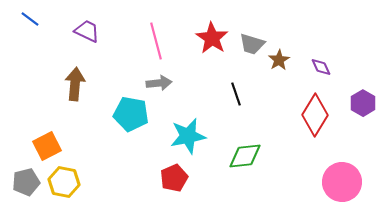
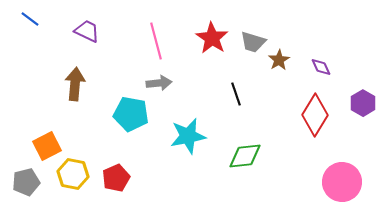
gray trapezoid: moved 1 px right, 2 px up
red pentagon: moved 58 px left
yellow hexagon: moved 9 px right, 8 px up
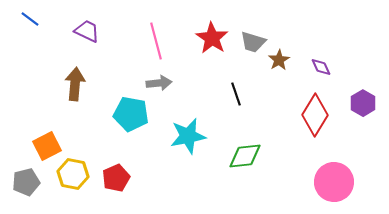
pink circle: moved 8 px left
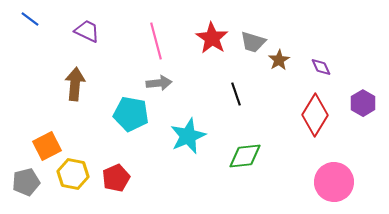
cyan star: rotated 12 degrees counterclockwise
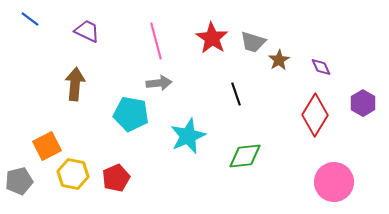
gray pentagon: moved 7 px left, 1 px up
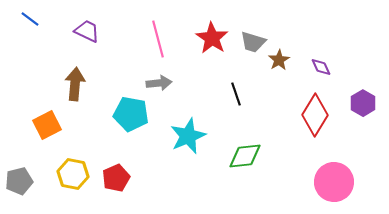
pink line: moved 2 px right, 2 px up
orange square: moved 21 px up
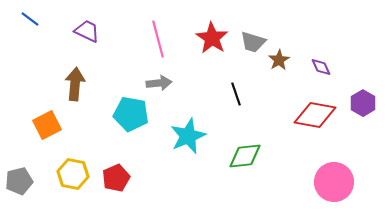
red diamond: rotated 69 degrees clockwise
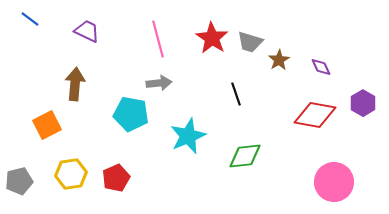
gray trapezoid: moved 3 px left
yellow hexagon: moved 2 px left; rotated 20 degrees counterclockwise
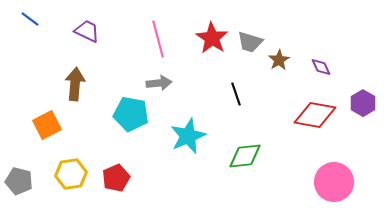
gray pentagon: rotated 28 degrees clockwise
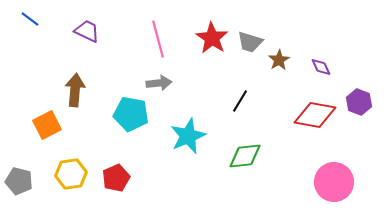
brown arrow: moved 6 px down
black line: moved 4 px right, 7 px down; rotated 50 degrees clockwise
purple hexagon: moved 4 px left, 1 px up; rotated 10 degrees counterclockwise
